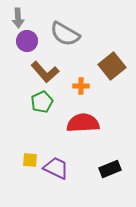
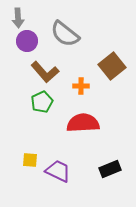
gray semicircle: rotated 8 degrees clockwise
purple trapezoid: moved 2 px right, 3 px down
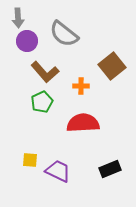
gray semicircle: moved 1 px left
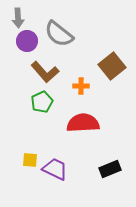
gray semicircle: moved 5 px left
purple trapezoid: moved 3 px left, 2 px up
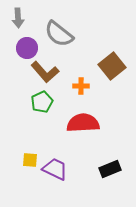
purple circle: moved 7 px down
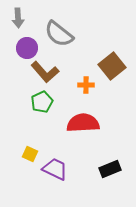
orange cross: moved 5 px right, 1 px up
yellow square: moved 6 px up; rotated 21 degrees clockwise
